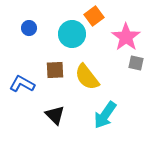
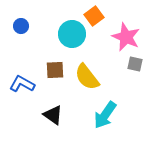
blue circle: moved 8 px left, 2 px up
pink star: rotated 12 degrees counterclockwise
gray square: moved 1 px left, 1 px down
black triangle: moved 2 px left; rotated 10 degrees counterclockwise
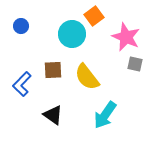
brown square: moved 2 px left
blue L-shape: rotated 75 degrees counterclockwise
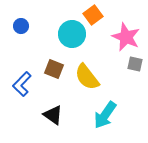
orange square: moved 1 px left, 1 px up
brown square: moved 1 px right, 1 px up; rotated 24 degrees clockwise
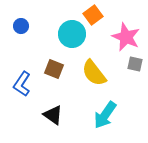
yellow semicircle: moved 7 px right, 4 px up
blue L-shape: rotated 10 degrees counterclockwise
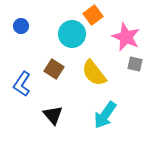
brown square: rotated 12 degrees clockwise
black triangle: rotated 15 degrees clockwise
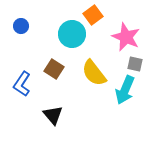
cyan arrow: moved 20 px right, 25 px up; rotated 12 degrees counterclockwise
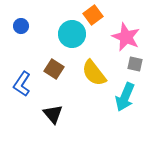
cyan arrow: moved 7 px down
black triangle: moved 1 px up
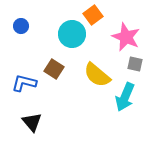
yellow semicircle: moved 3 px right, 2 px down; rotated 12 degrees counterclockwise
blue L-shape: moved 2 px right, 1 px up; rotated 70 degrees clockwise
black triangle: moved 21 px left, 8 px down
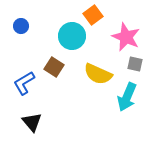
cyan circle: moved 2 px down
brown square: moved 2 px up
yellow semicircle: moved 1 px right, 1 px up; rotated 16 degrees counterclockwise
blue L-shape: rotated 45 degrees counterclockwise
cyan arrow: moved 2 px right
